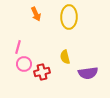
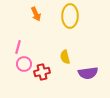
yellow ellipse: moved 1 px right, 1 px up
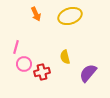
yellow ellipse: rotated 70 degrees clockwise
pink line: moved 2 px left
purple semicircle: rotated 138 degrees clockwise
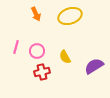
yellow semicircle: rotated 16 degrees counterclockwise
pink circle: moved 13 px right, 13 px up
purple semicircle: moved 6 px right, 7 px up; rotated 18 degrees clockwise
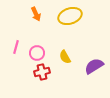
pink circle: moved 2 px down
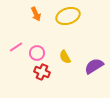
yellow ellipse: moved 2 px left
pink line: rotated 40 degrees clockwise
red cross: rotated 35 degrees clockwise
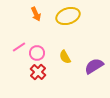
pink line: moved 3 px right
red cross: moved 4 px left; rotated 21 degrees clockwise
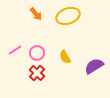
orange arrow: rotated 16 degrees counterclockwise
pink line: moved 4 px left, 3 px down
red cross: moved 1 px left, 1 px down
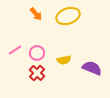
yellow semicircle: moved 1 px left, 3 px down; rotated 72 degrees counterclockwise
purple semicircle: moved 2 px left, 2 px down; rotated 54 degrees clockwise
